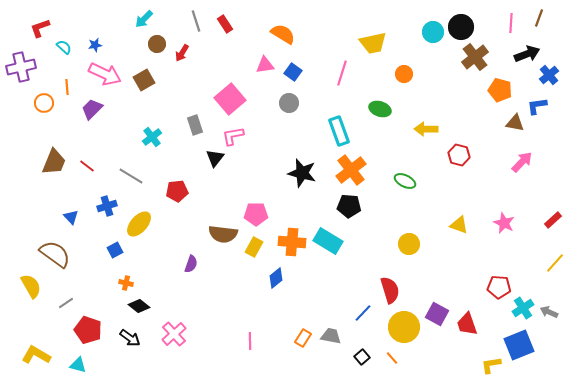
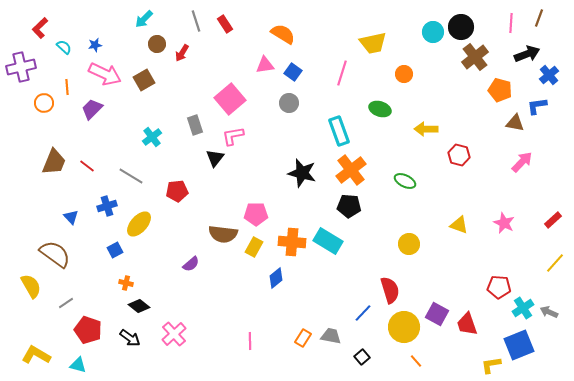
red L-shape at (40, 28): rotated 25 degrees counterclockwise
purple semicircle at (191, 264): rotated 30 degrees clockwise
orange line at (392, 358): moved 24 px right, 3 px down
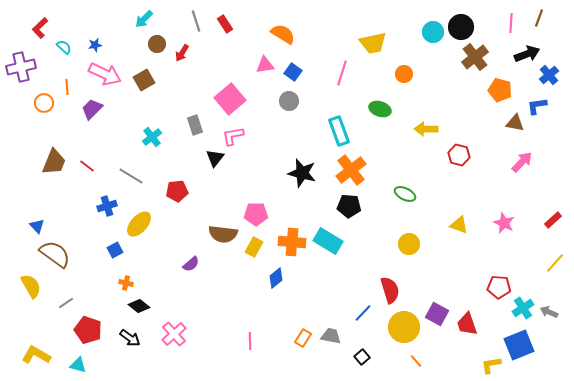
gray circle at (289, 103): moved 2 px up
green ellipse at (405, 181): moved 13 px down
blue triangle at (71, 217): moved 34 px left, 9 px down
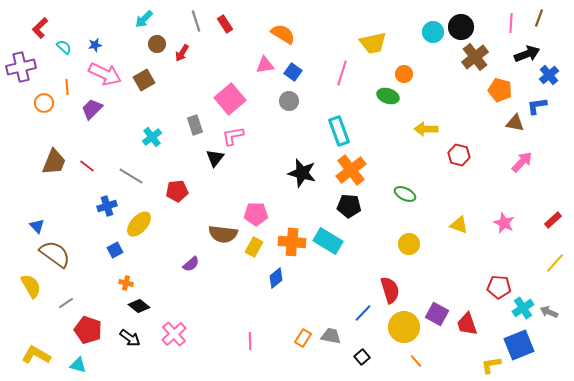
green ellipse at (380, 109): moved 8 px right, 13 px up
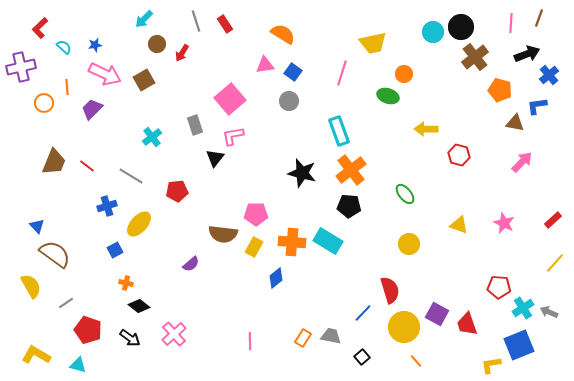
green ellipse at (405, 194): rotated 25 degrees clockwise
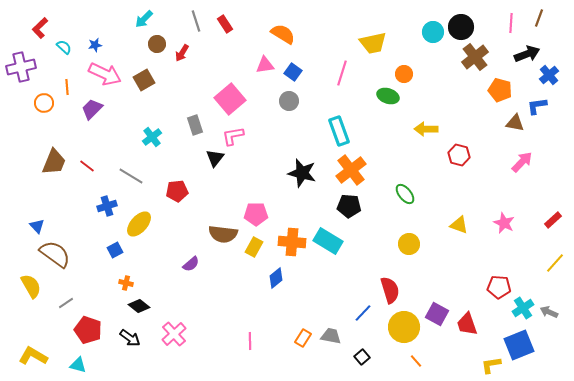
yellow L-shape at (36, 355): moved 3 px left, 1 px down
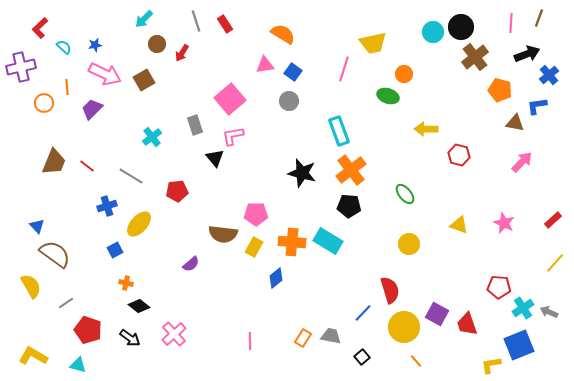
pink line at (342, 73): moved 2 px right, 4 px up
black triangle at (215, 158): rotated 18 degrees counterclockwise
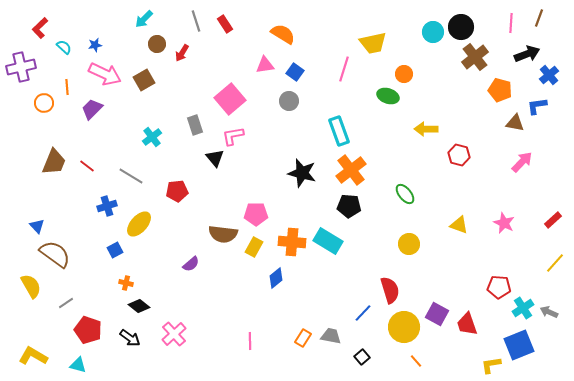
blue square at (293, 72): moved 2 px right
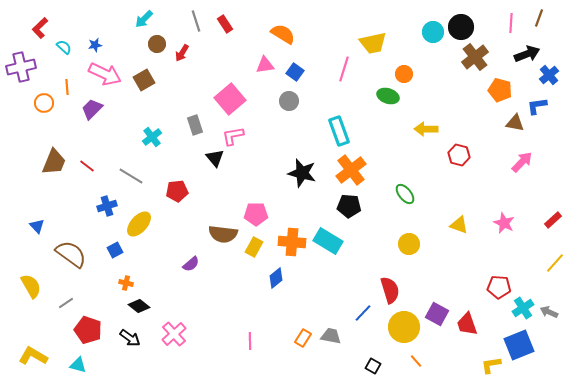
brown semicircle at (55, 254): moved 16 px right
black square at (362, 357): moved 11 px right, 9 px down; rotated 21 degrees counterclockwise
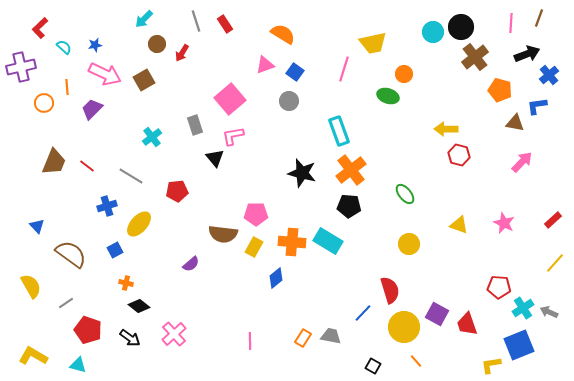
pink triangle at (265, 65): rotated 12 degrees counterclockwise
yellow arrow at (426, 129): moved 20 px right
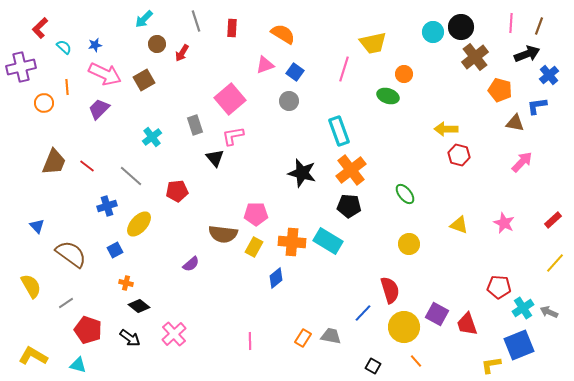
brown line at (539, 18): moved 8 px down
red rectangle at (225, 24): moved 7 px right, 4 px down; rotated 36 degrees clockwise
purple trapezoid at (92, 109): moved 7 px right
gray line at (131, 176): rotated 10 degrees clockwise
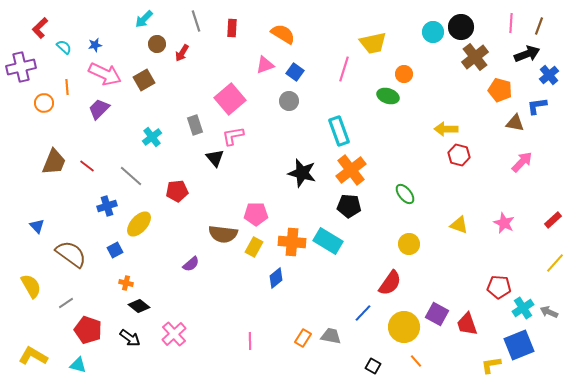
red semicircle at (390, 290): moved 7 px up; rotated 52 degrees clockwise
